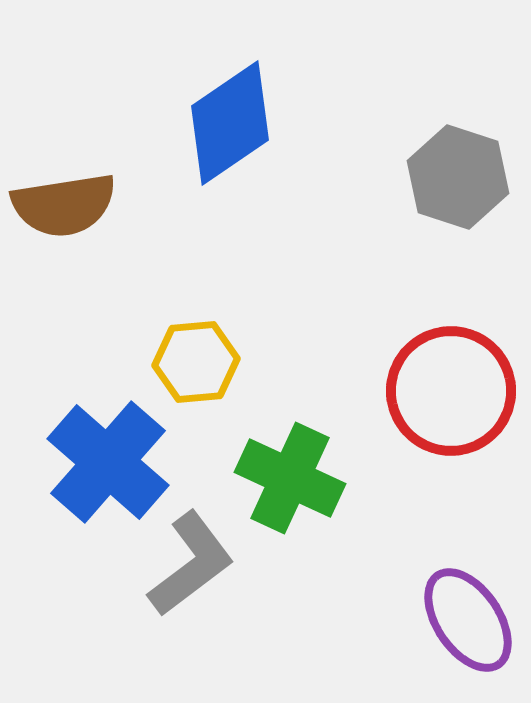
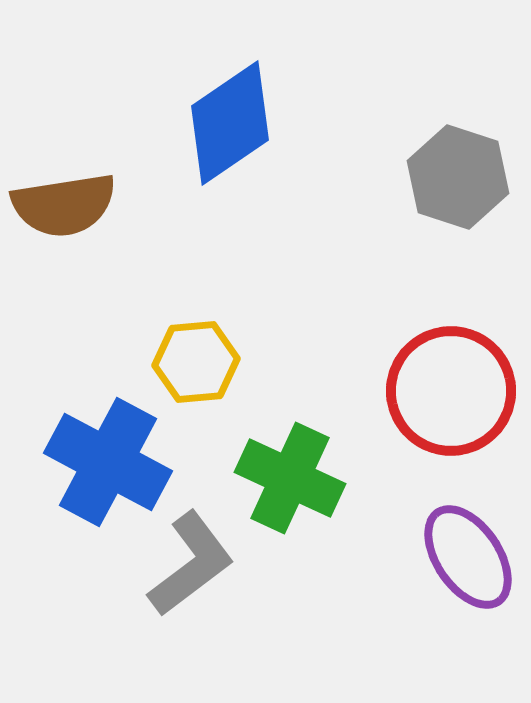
blue cross: rotated 13 degrees counterclockwise
purple ellipse: moved 63 px up
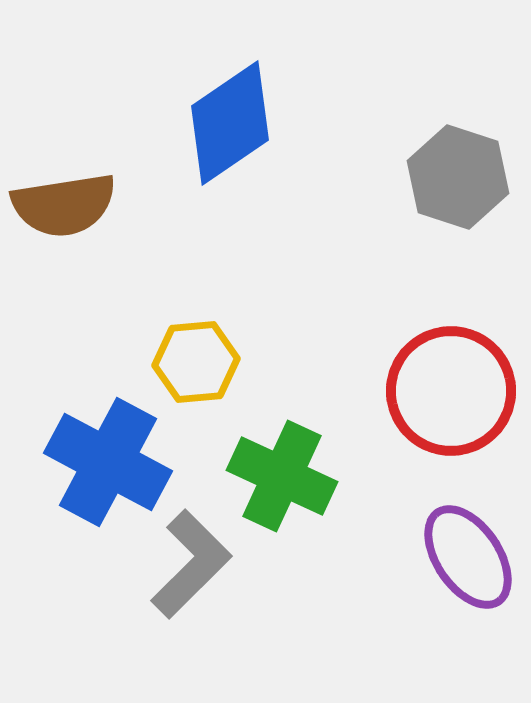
green cross: moved 8 px left, 2 px up
gray L-shape: rotated 8 degrees counterclockwise
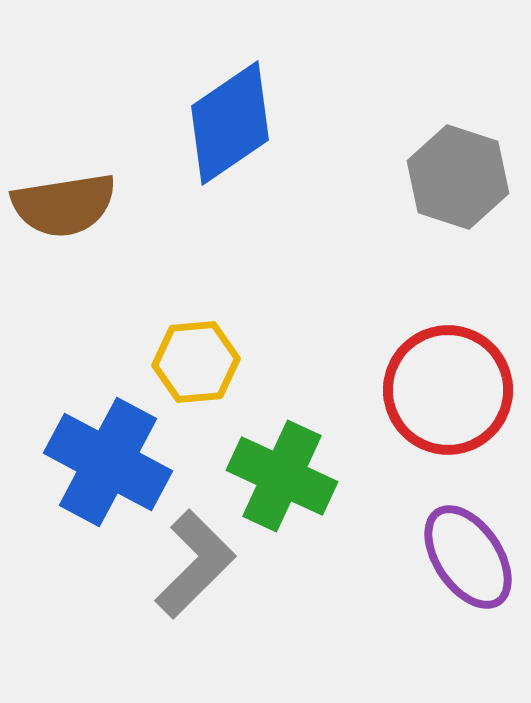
red circle: moved 3 px left, 1 px up
gray L-shape: moved 4 px right
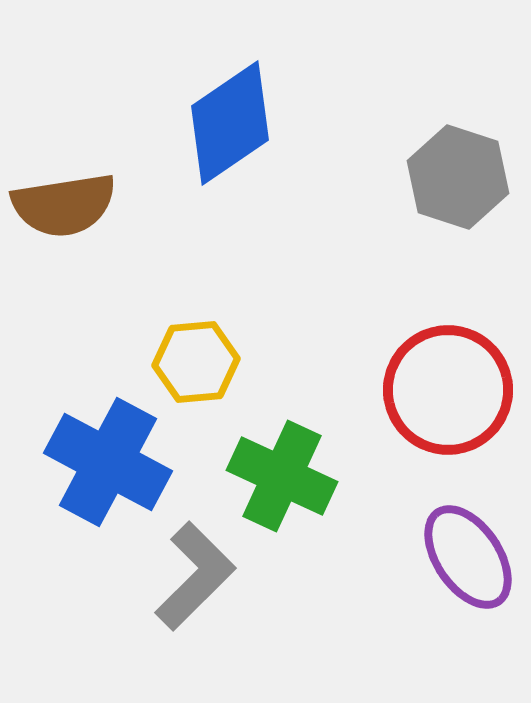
gray L-shape: moved 12 px down
